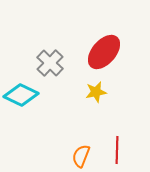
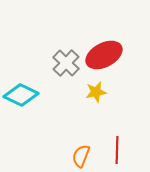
red ellipse: moved 3 px down; rotated 21 degrees clockwise
gray cross: moved 16 px right
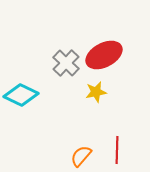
orange semicircle: rotated 20 degrees clockwise
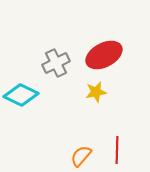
gray cross: moved 10 px left; rotated 20 degrees clockwise
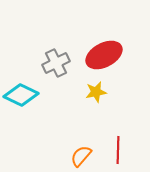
red line: moved 1 px right
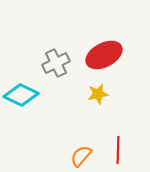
yellow star: moved 2 px right, 2 px down
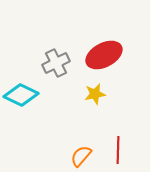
yellow star: moved 3 px left
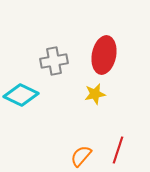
red ellipse: rotated 51 degrees counterclockwise
gray cross: moved 2 px left, 2 px up; rotated 16 degrees clockwise
red line: rotated 16 degrees clockwise
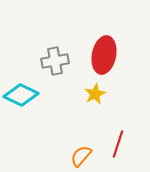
gray cross: moved 1 px right
yellow star: rotated 15 degrees counterclockwise
red line: moved 6 px up
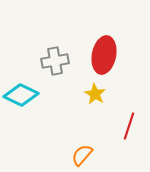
yellow star: rotated 15 degrees counterclockwise
red line: moved 11 px right, 18 px up
orange semicircle: moved 1 px right, 1 px up
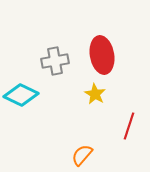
red ellipse: moved 2 px left; rotated 21 degrees counterclockwise
